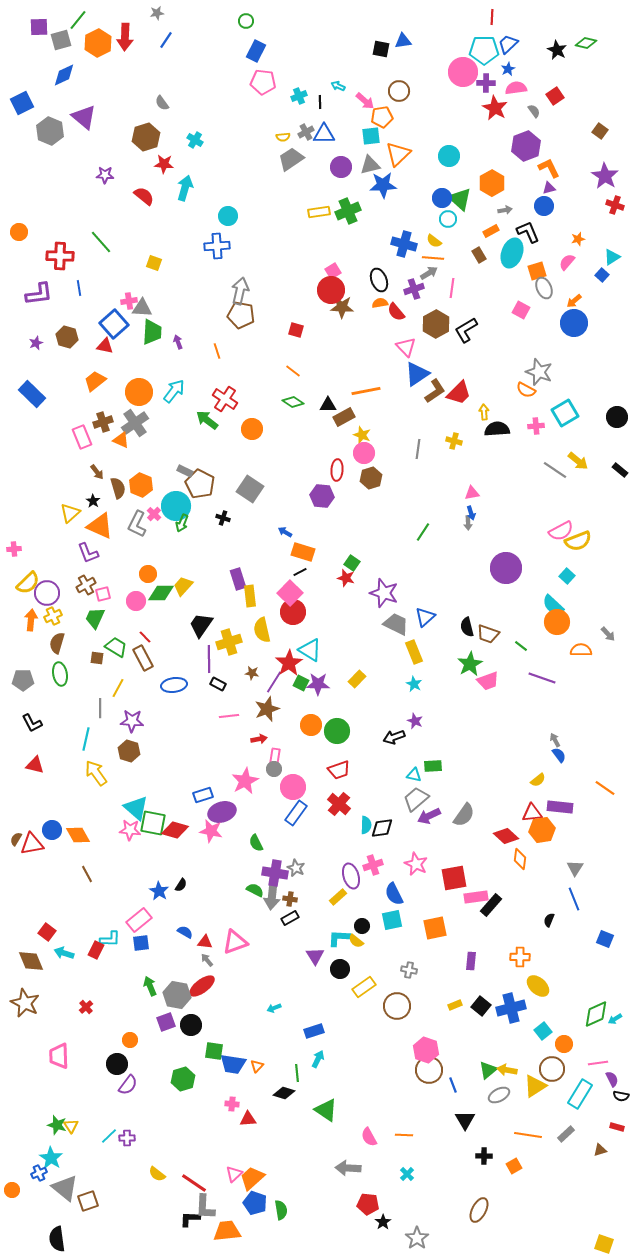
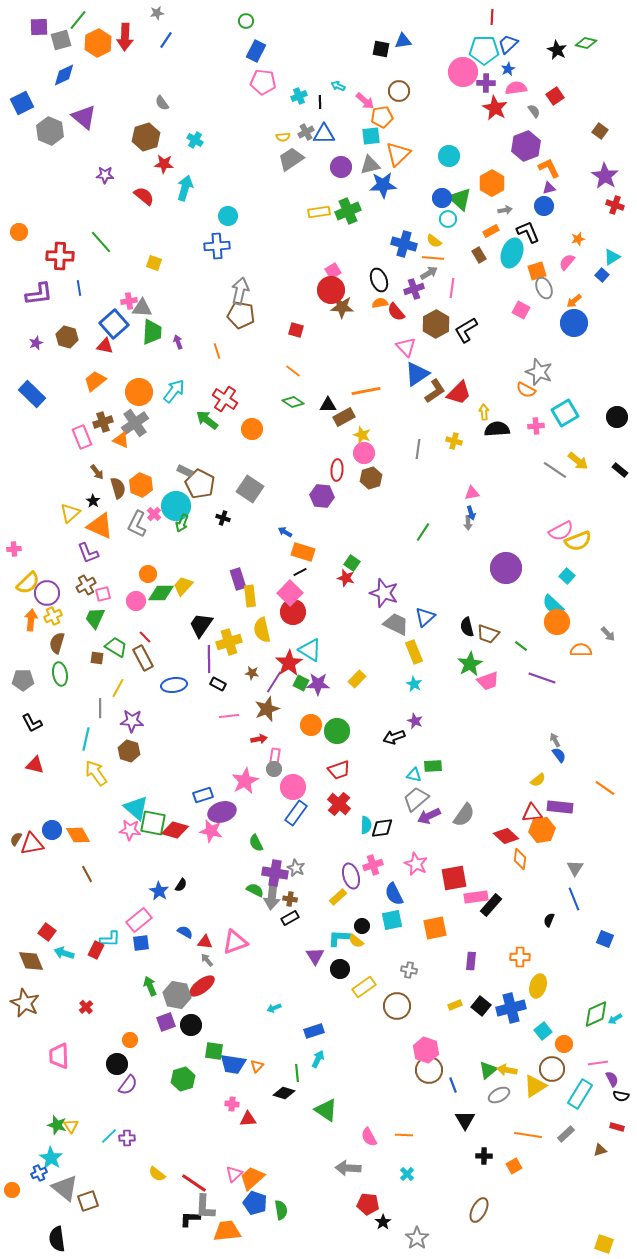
yellow ellipse at (538, 986): rotated 65 degrees clockwise
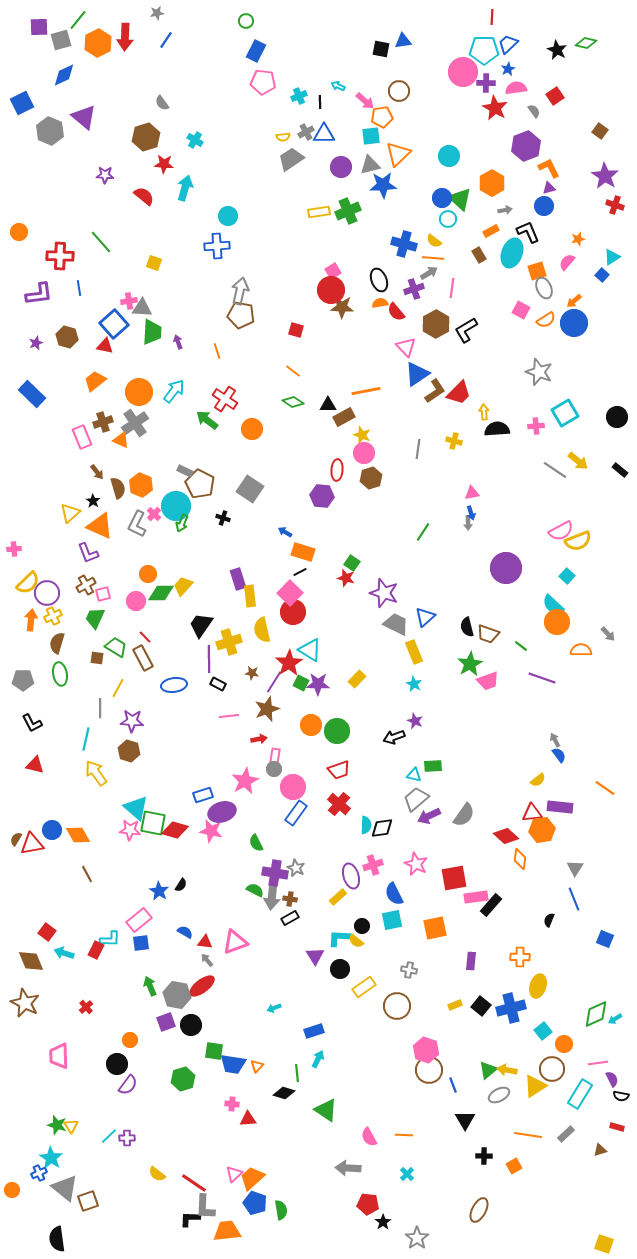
orange semicircle at (526, 390): moved 20 px right, 70 px up; rotated 60 degrees counterclockwise
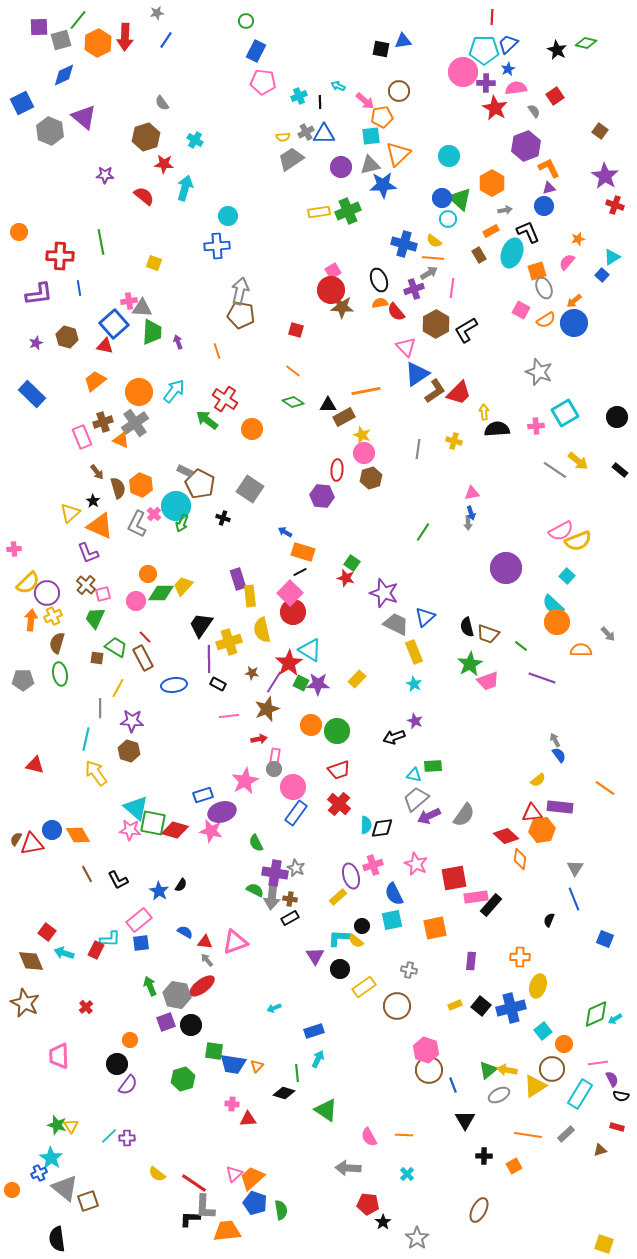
green line at (101, 242): rotated 30 degrees clockwise
brown cross at (86, 585): rotated 18 degrees counterclockwise
black L-shape at (32, 723): moved 86 px right, 157 px down
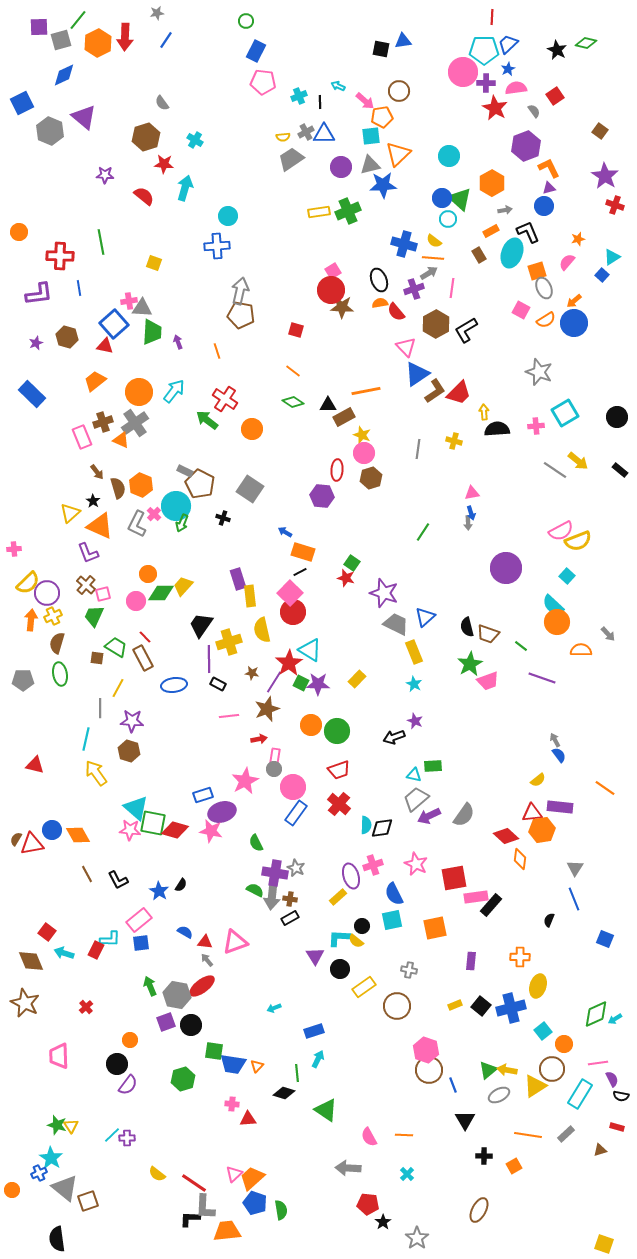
green trapezoid at (95, 618): moved 1 px left, 2 px up
cyan line at (109, 1136): moved 3 px right, 1 px up
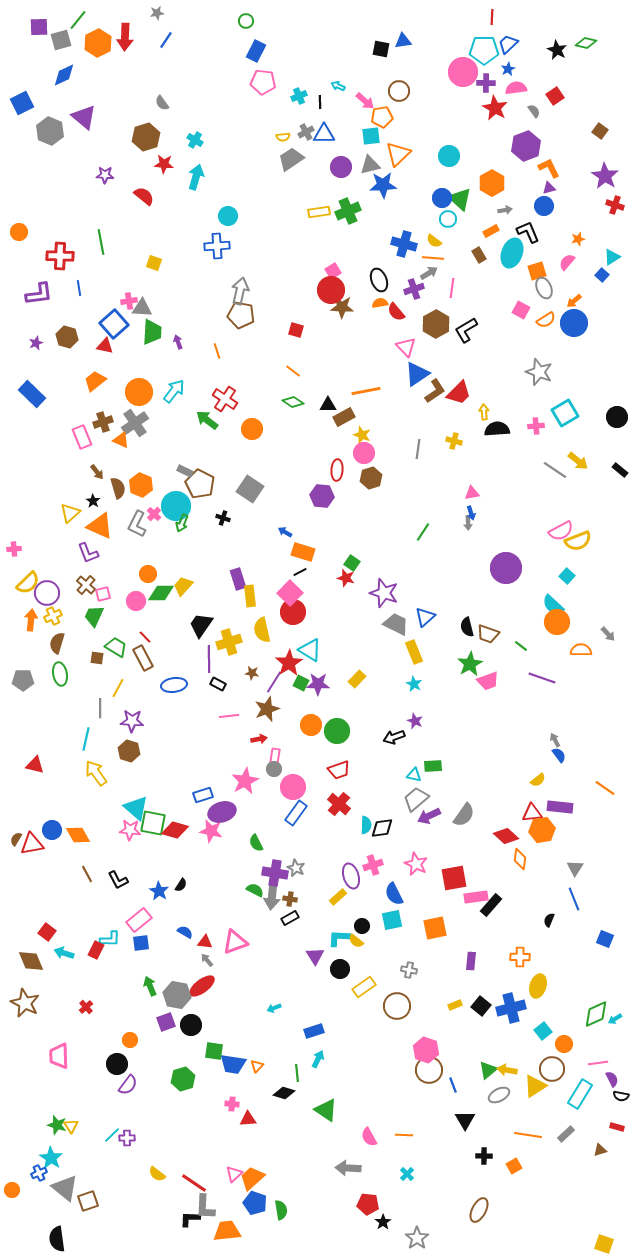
cyan arrow at (185, 188): moved 11 px right, 11 px up
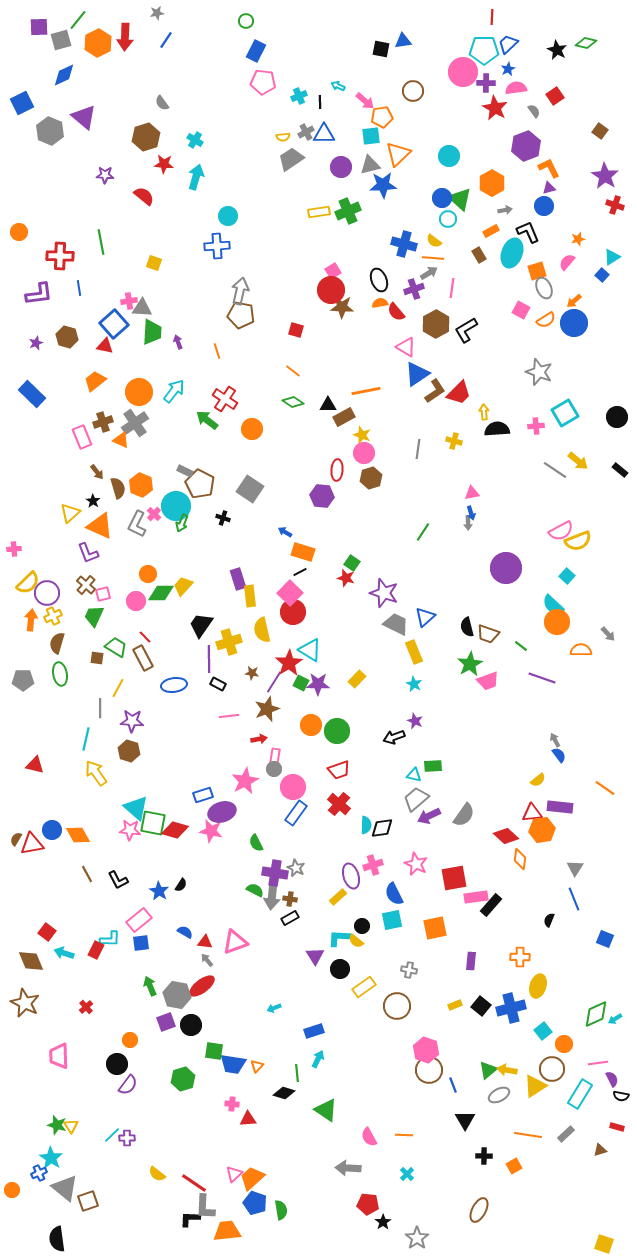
brown circle at (399, 91): moved 14 px right
pink triangle at (406, 347): rotated 15 degrees counterclockwise
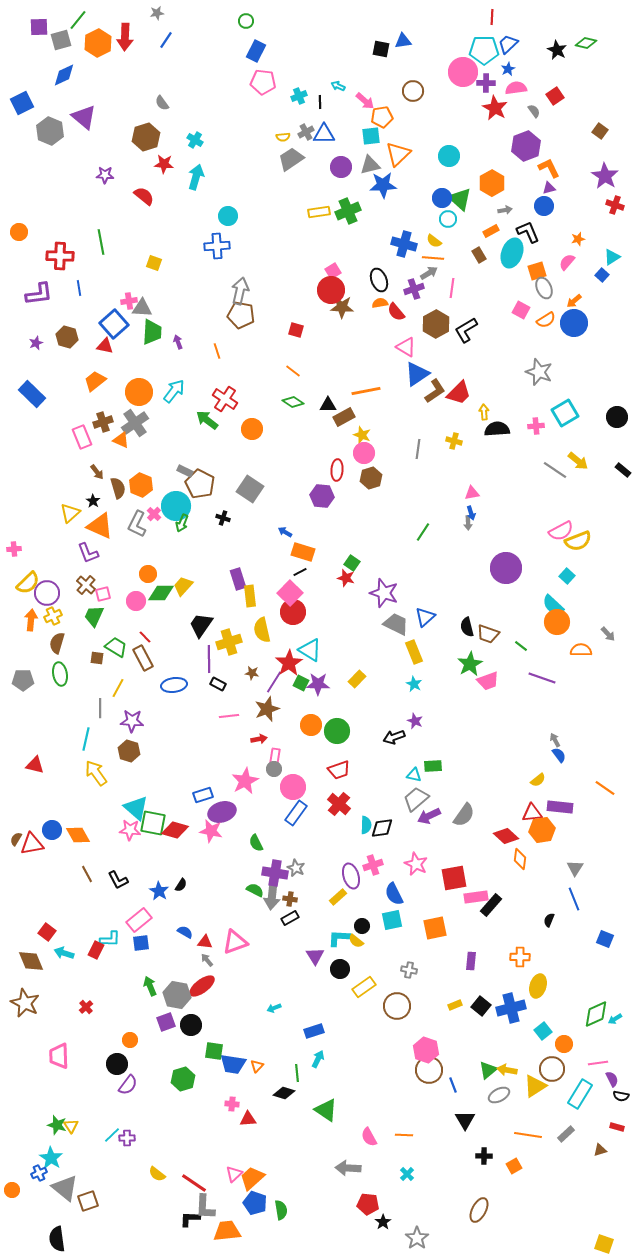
black rectangle at (620, 470): moved 3 px right
